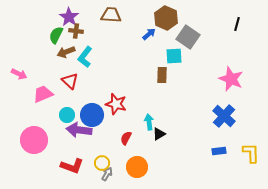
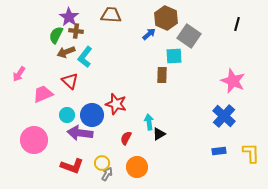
gray square: moved 1 px right, 1 px up
pink arrow: rotated 98 degrees clockwise
pink star: moved 2 px right, 2 px down
purple arrow: moved 1 px right, 3 px down
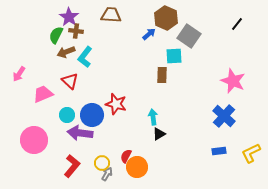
black line: rotated 24 degrees clockwise
cyan arrow: moved 4 px right, 5 px up
red semicircle: moved 18 px down
yellow L-shape: rotated 115 degrees counterclockwise
red L-shape: rotated 70 degrees counterclockwise
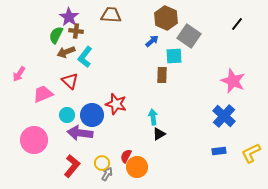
blue arrow: moved 3 px right, 7 px down
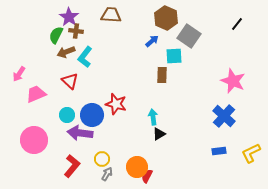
pink trapezoid: moved 7 px left
red semicircle: moved 21 px right, 20 px down
yellow circle: moved 4 px up
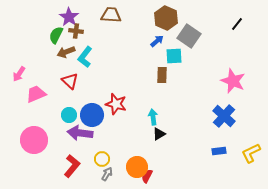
blue arrow: moved 5 px right
cyan circle: moved 2 px right
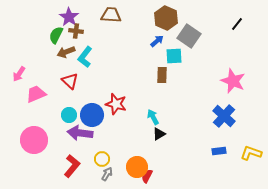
cyan arrow: rotated 21 degrees counterclockwise
yellow L-shape: rotated 45 degrees clockwise
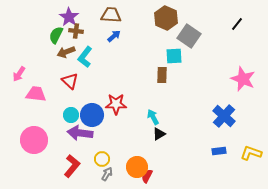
blue arrow: moved 43 px left, 5 px up
pink star: moved 10 px right, 2 px up
pink trapezoid: rotated 30 degrees clockwise
red star: rotated 15 degrees counterclockwise
cyan circle: moved 2 px right
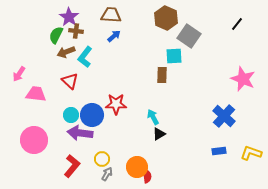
red semicircle: rotated 144 degrees clockwise
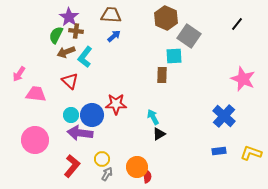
pink circle: moved 1 px right
